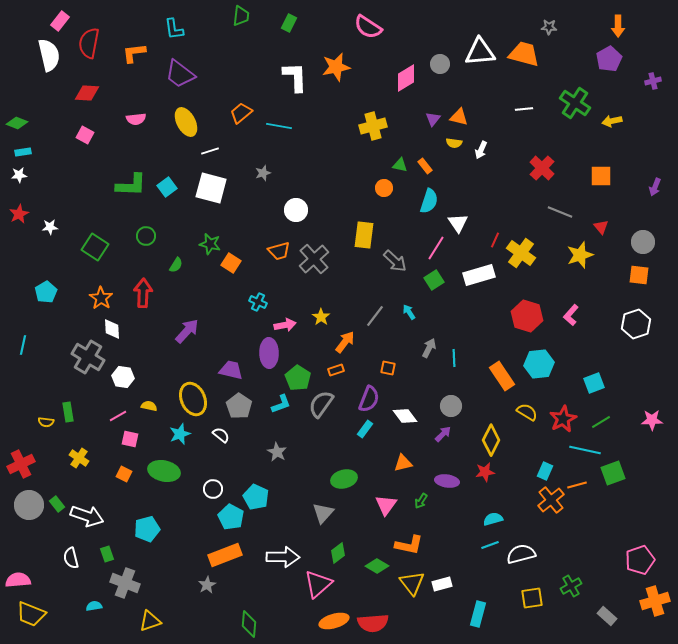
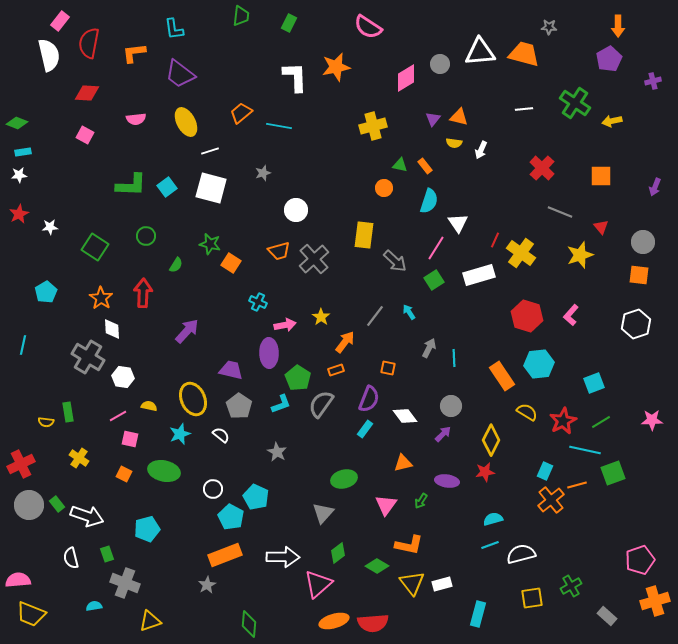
red star at (563, 419): moved 2 px down
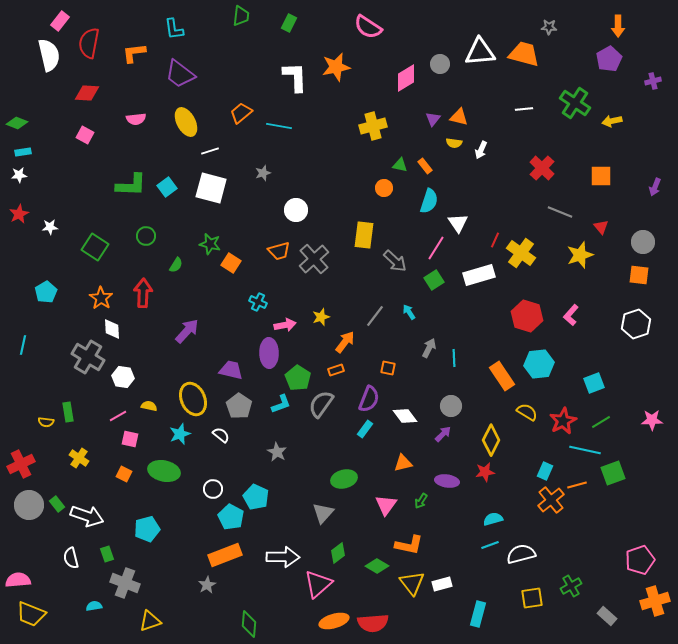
yellow star at (321, 317): rotated 18 degrees clockwise
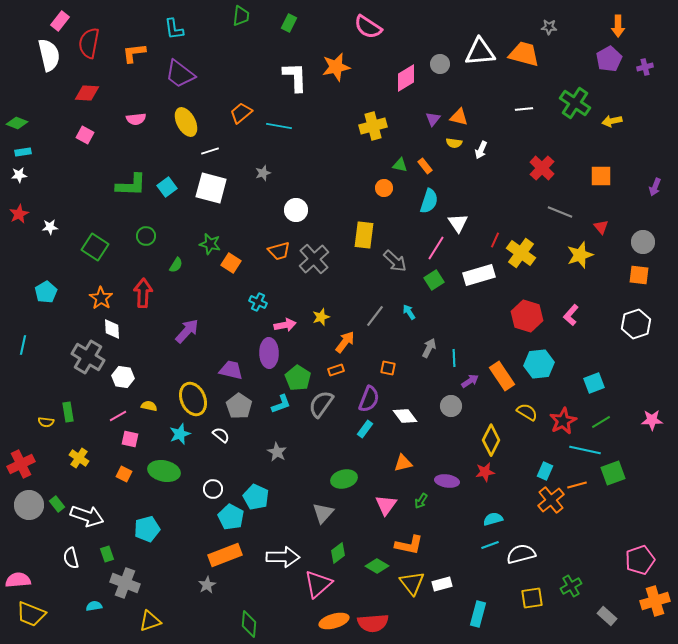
purple cross at (653, 81): moved 8 px left, 14 px up
purple arrow at (443, 434): moved 27 px right, 53 px up; rotated 12 degrees clockwise
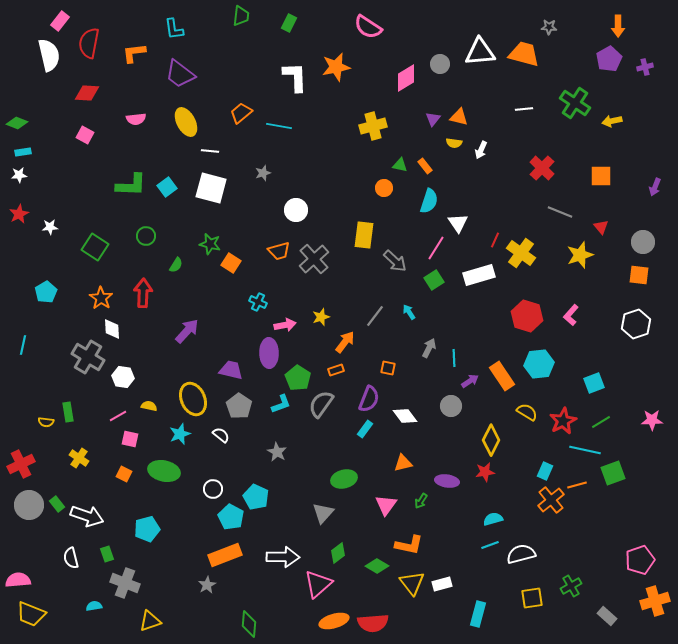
white line at (210, 151): rotated 24 degrees clockwise
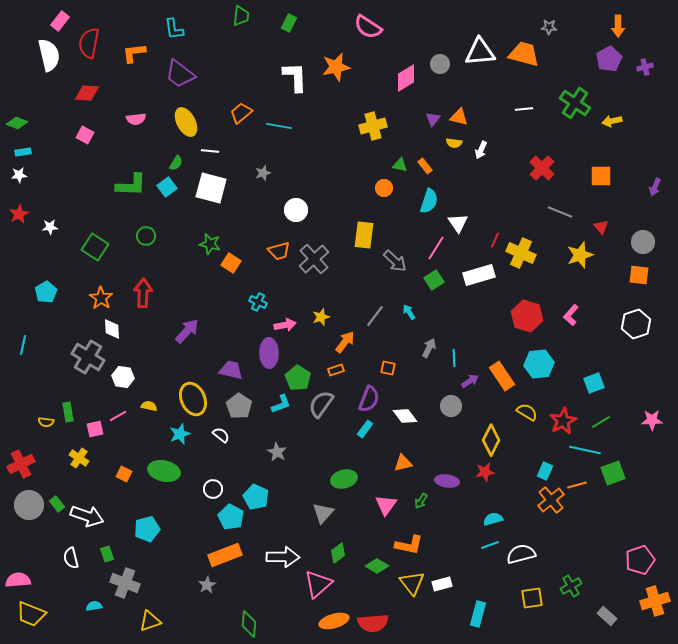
yellow cross at (521, 253): rotated 12 degrees counterclockwise
green semicircle at (176, 265): moved 102 px up
pink square at (130, 439): moved 35 px left, 10 px up; rotated 24 degrees counterclockwise
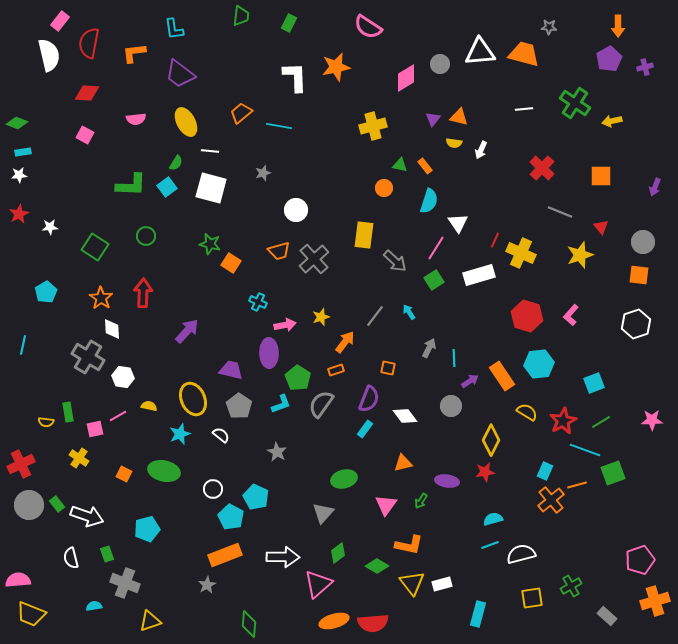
cyan line at (585, 450): rotated 8 degrees clockwise
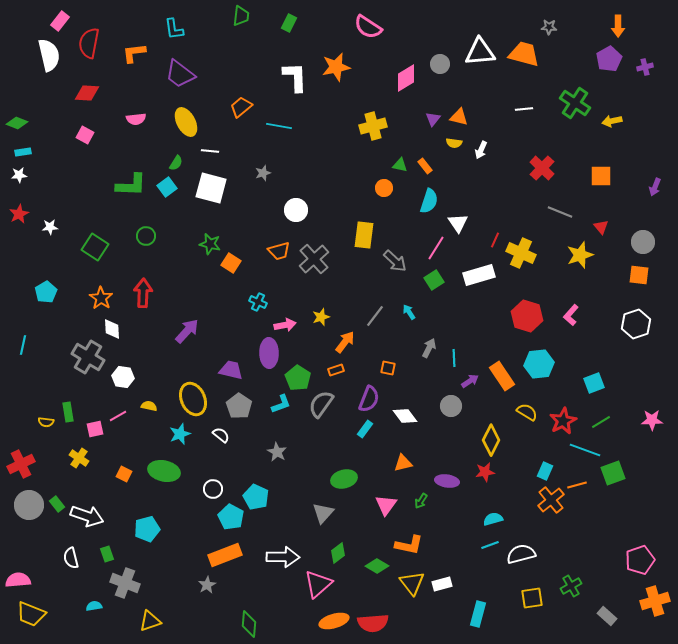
orange trapezoid at (241, 113): moved 6 px up
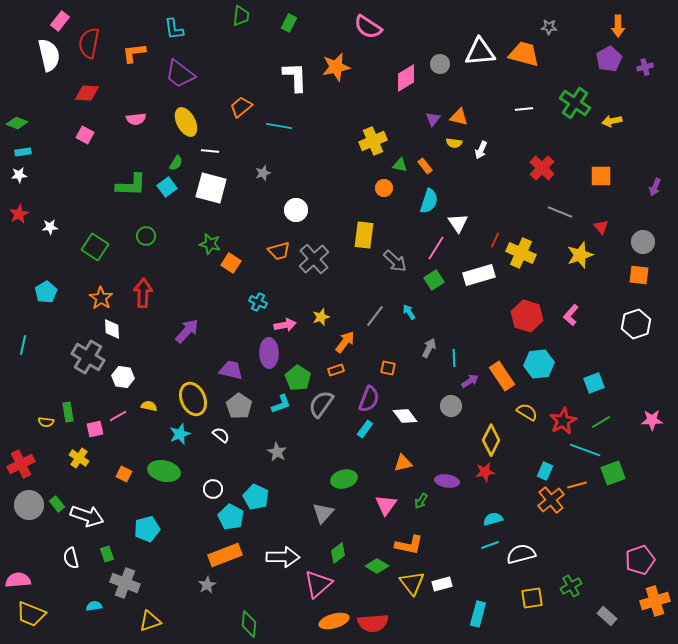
yellow cross at (373, 126): moved 15 px down; rotated 8 degrees counterclockwise
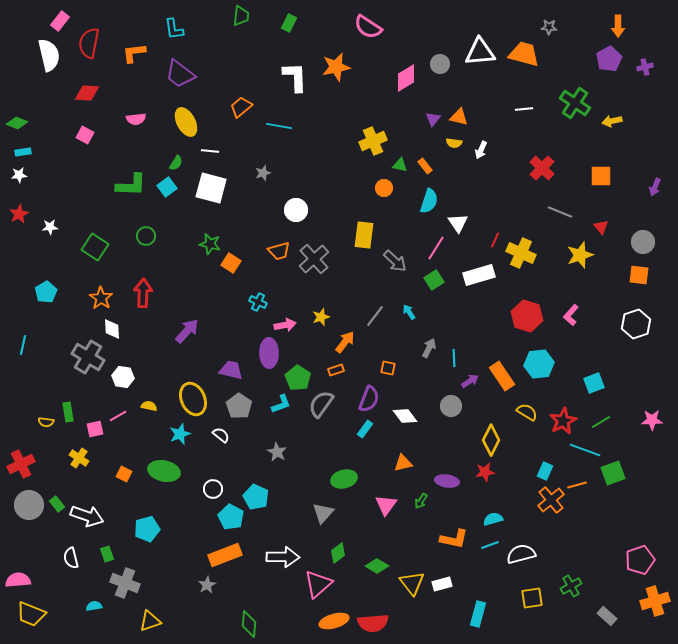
orange L-shape at (409, 545): moved 45 px right, 6 px up
